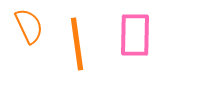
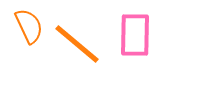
orange line: rotated 42 degrees counterclockwise
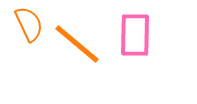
orange semicircle: moved 2 px up
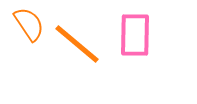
orange semicircle: rotated 9 degrees counterclockwise
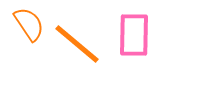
pink rectangle: moved 1 px left
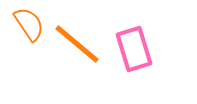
pink rectangle: moved 14 px down; rotated 18 degrees counterclockwise
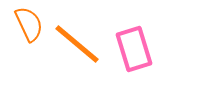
orange semicircle: rotated 9 degrees clockwise
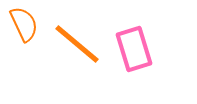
orange semicircle: moved 5 px left
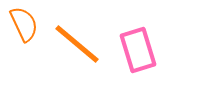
pink rectangle: moved 4 px right, 1 px down
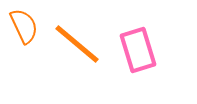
orange semicircle: moved 2 px down
